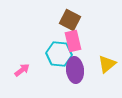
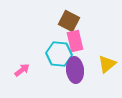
brown square: moved 1 px left, 1 px down
pink rectangle: moved 2 px right
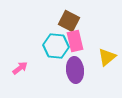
cyan hexagon: moved 3 px left, 8 px up
yellow triangle: moved 7 px up
pink arrow: moved 2 px left, 2 px up
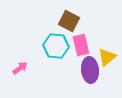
pink rectangle: moved 6 px right, 4 px down
purple ellipse: moved 15 px right
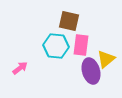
brown square: rotated 15 degrees counterclockwise
pink rectangle: rotated 20 degrees clockwise
yellow triangle: moved 1 px left, 2 px down
purple ellipse: moved 1 px right, 1 px down; rotated 10 degrees counterclockwise
